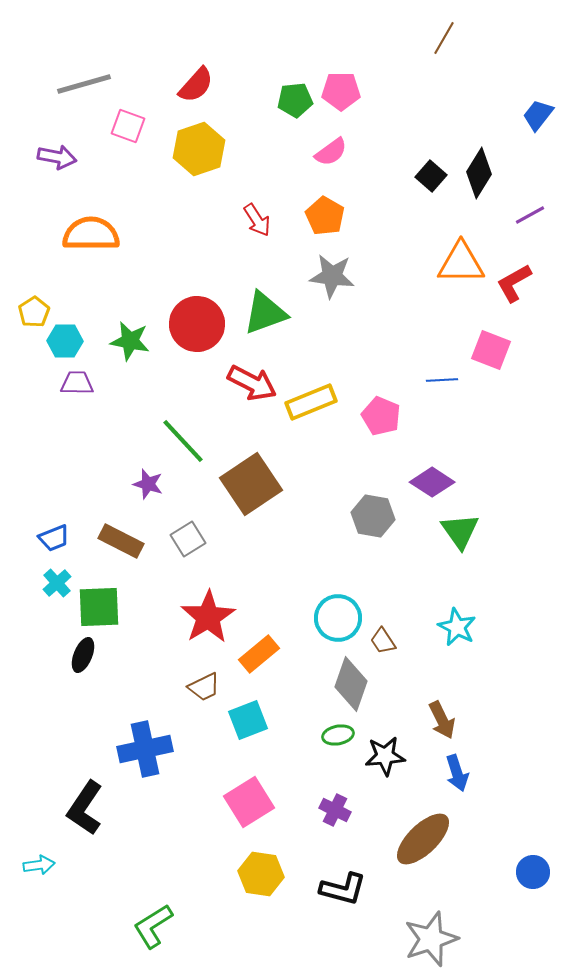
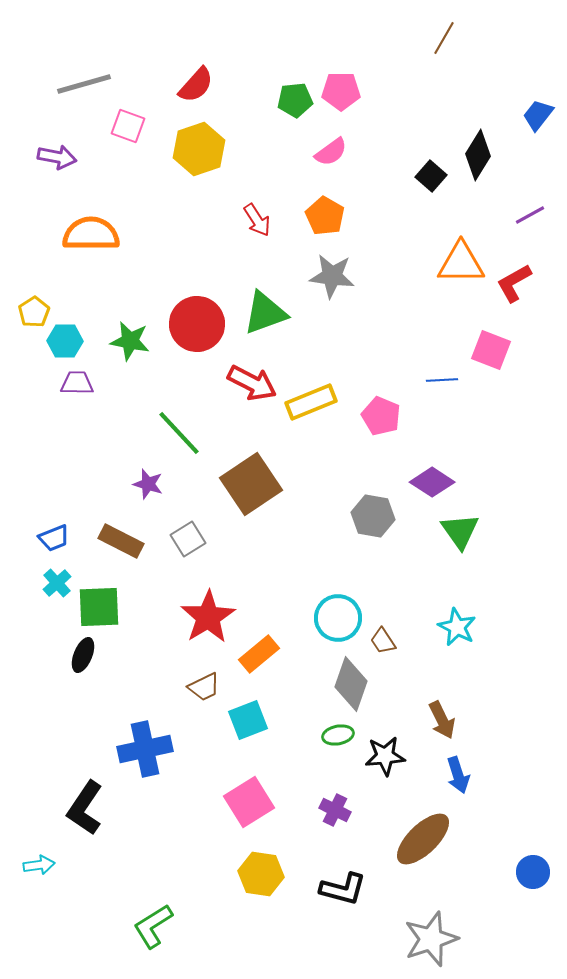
black diamond at (479, 173): moved 1 px left, 18 px up
green line at (183, 441): moved 4 px left, 8 px up
blue arrow at (457, 773): moved 1 px right, 2 px down
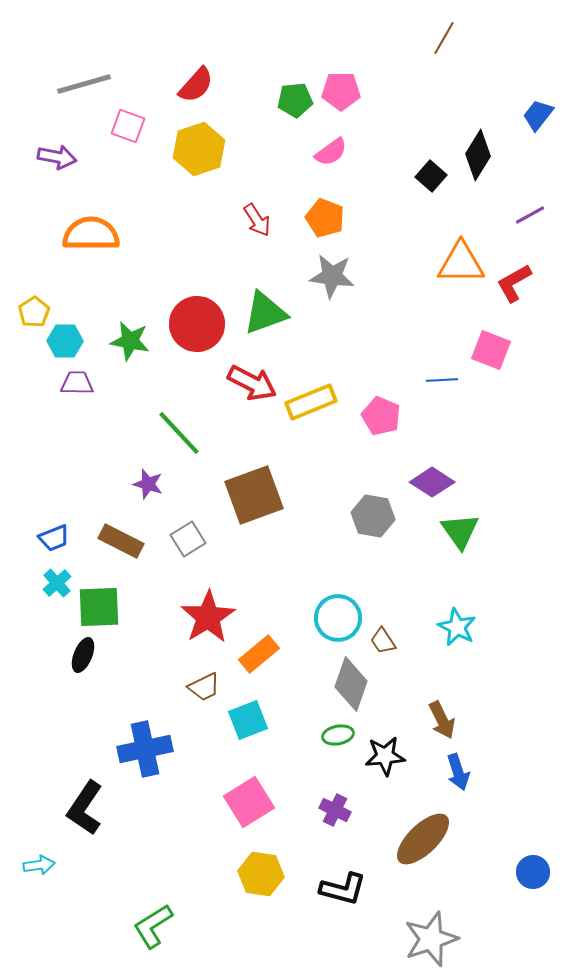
orange pentagon at (325, 216): moved 2 px down; rotated 9 degrees counterclockwise
brown square at (251, 484): moved 3 px right, 11 px down; rotated 14 degrees clockwise
blue arrow at (458, 775): moved 3 px up
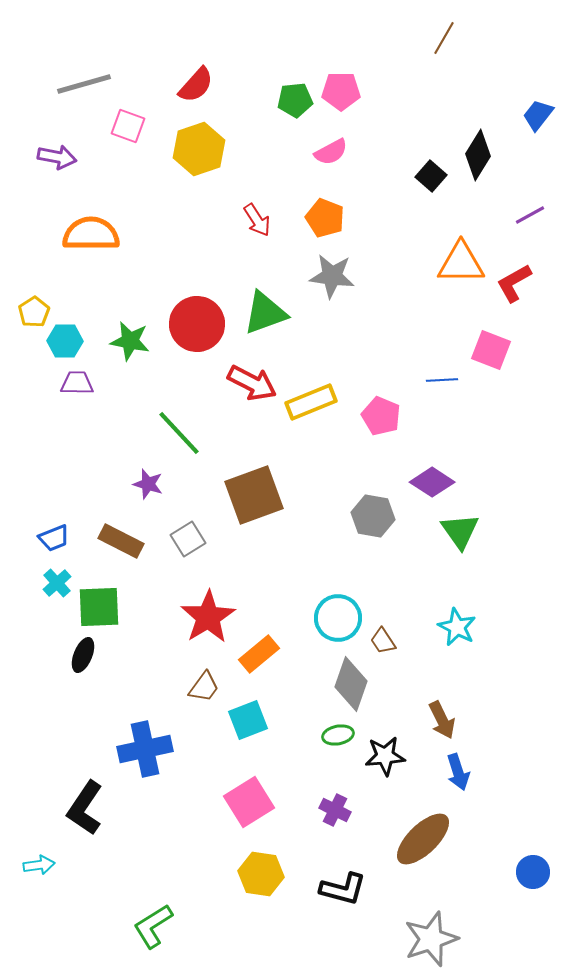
pink semicircle at (331, 152): rotated 8 degrees clockwise
brown trapezoid at (204, 687): rotated 28 degrees counterclockwise
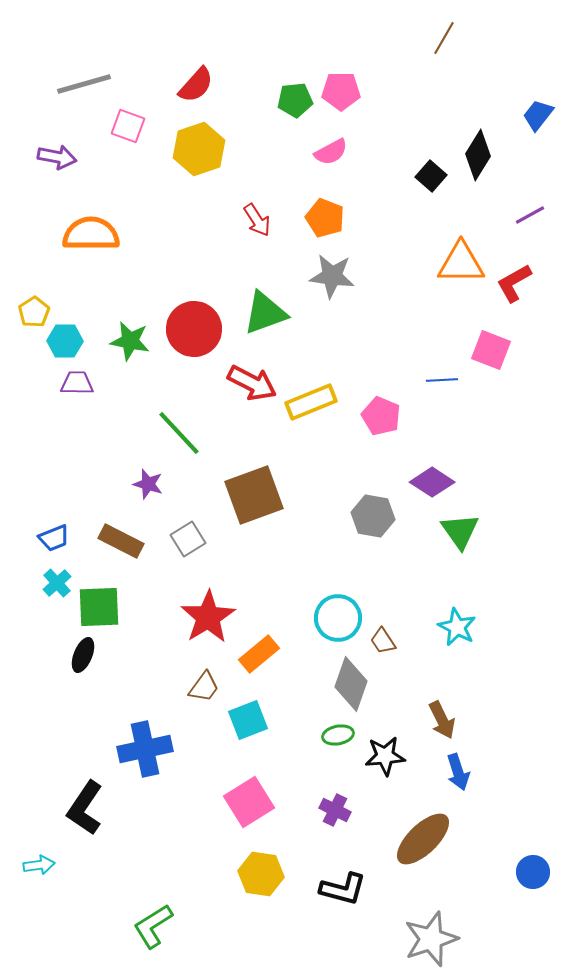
red circle at (197, 324): moved 3 px left, 5 px down
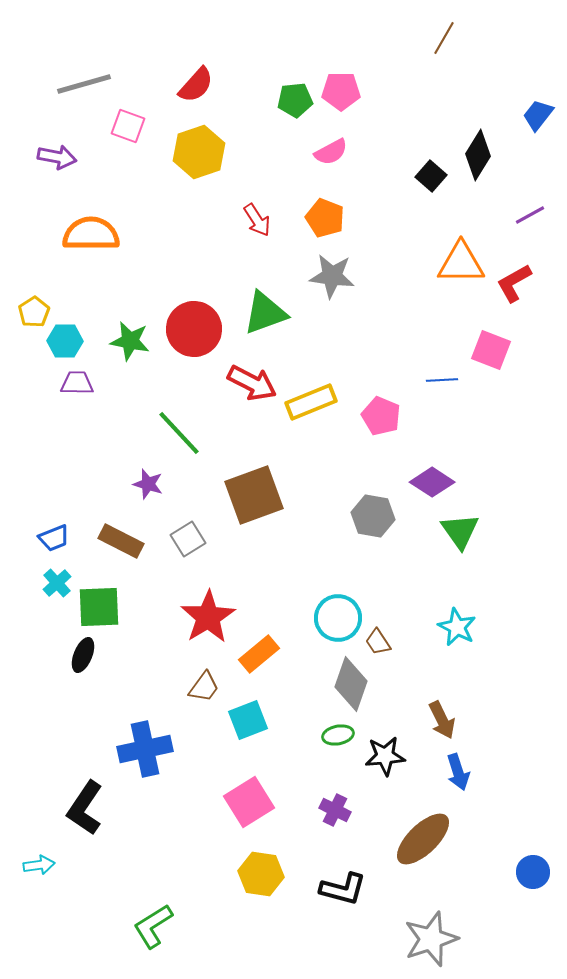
yellow hexagon at (199, 149): moved 3 px down
brown trapezoid at (383, 641): moved 5 px left, 1 px down
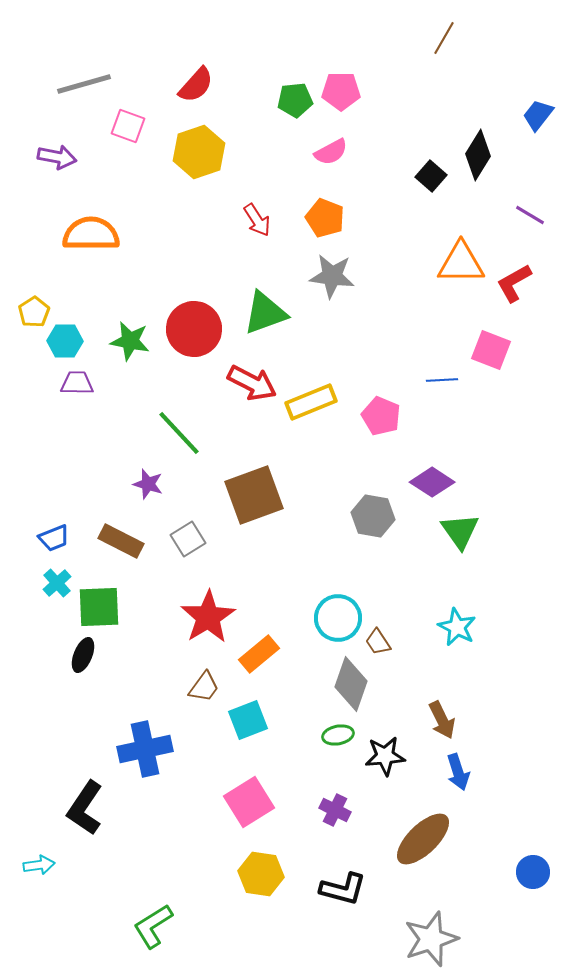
purple line at (530, 215): rotated 60 degrees clockwise
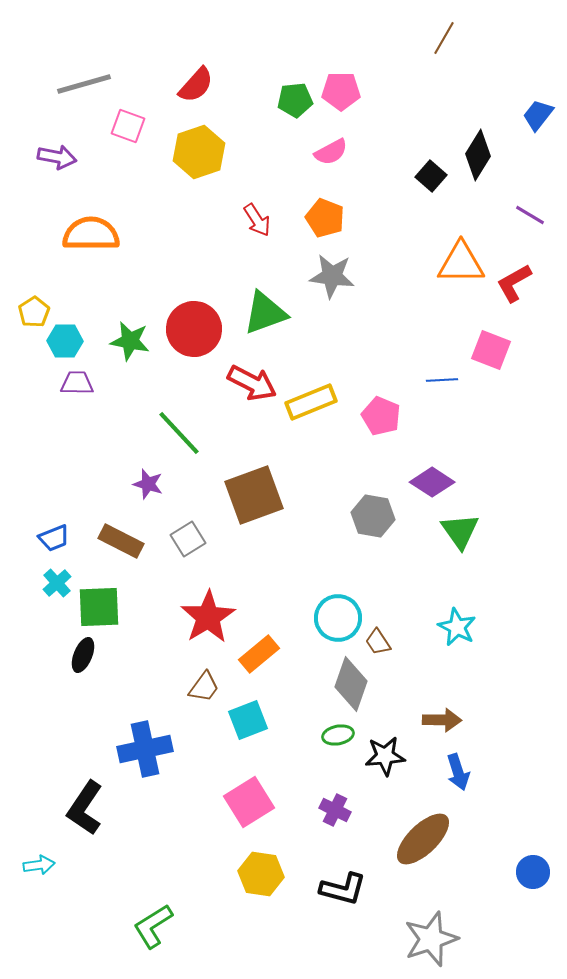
brown arrow at (442, 720): rotated 63 degrees counterclockwise
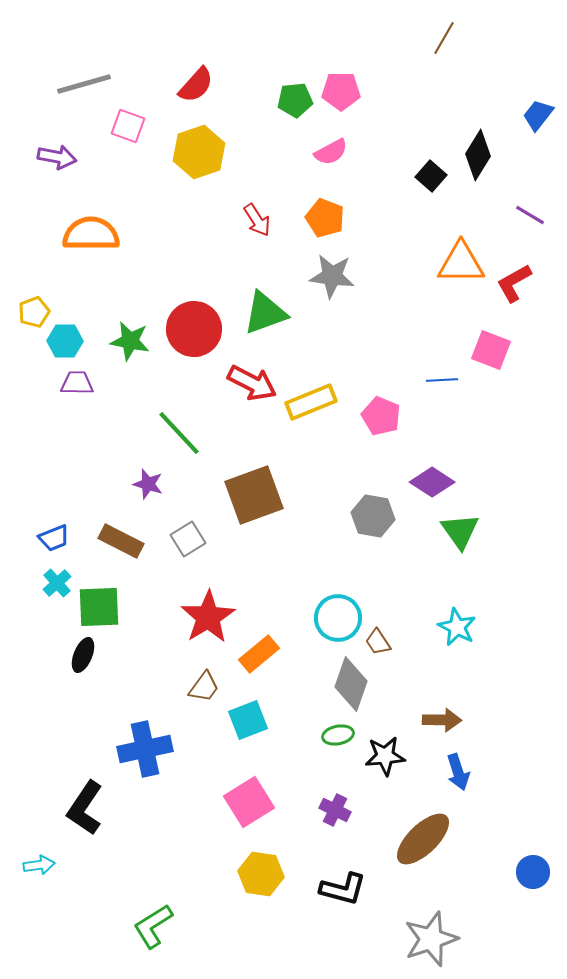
yellow pentagon at (34, 312): rotated 12 degrees clockwise
